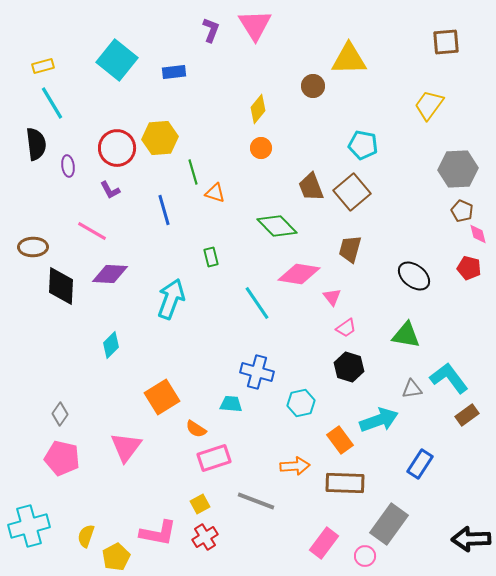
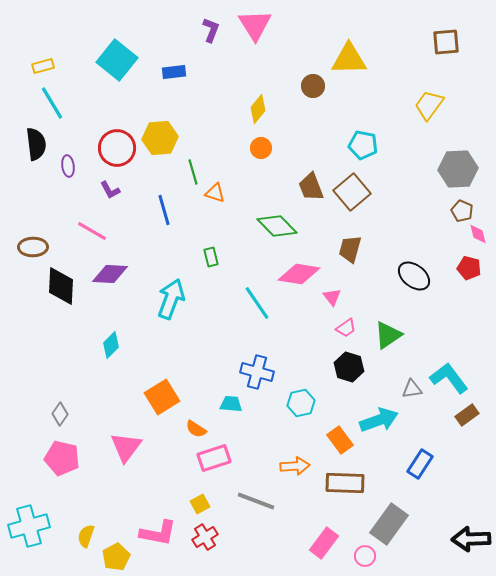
green triangle at (406, 335): moved 18 px left; rotated 44 degrees counterclockwise
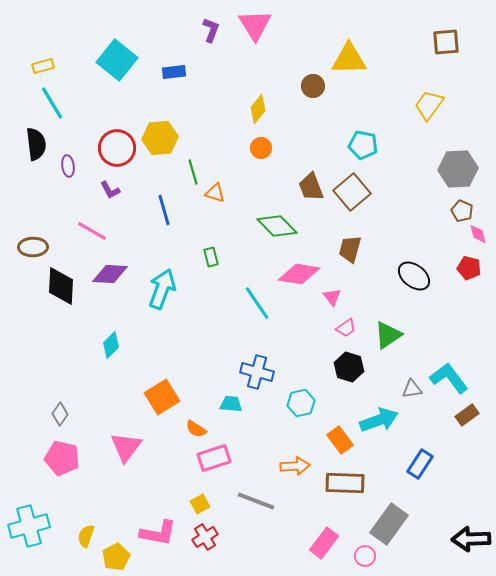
cyan arrow at (171, 299): moved 9 px left, 10 px up
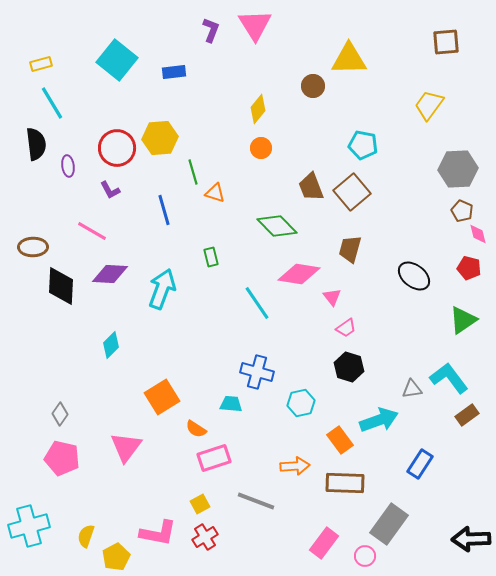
yellow rectangle at (43, 66): moved 2 px left, 2 px up
green triangle at (388, 335): moved 75 px right, 15 px up
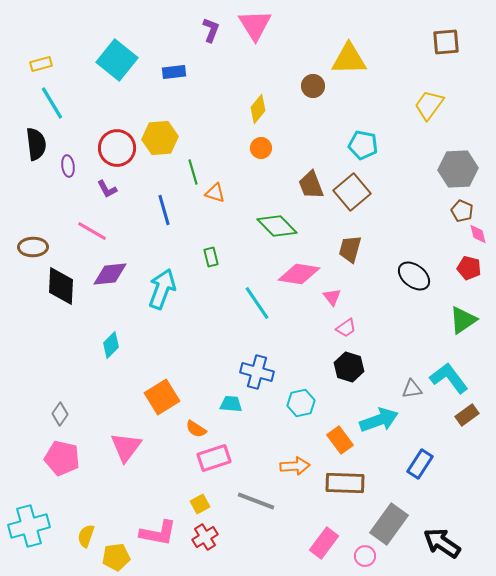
brown trapezoid at (311, 187): moved 2 px up
purple L-shape at (110, 190): moved 3 px left, 1 px up
purple diamond at (110, 274): rotated 9 degrees counterclockwise
black arrow at (471, 539): moved 29 px left, 4 px down; rotated 36 degrees clockwise
yellow pentagon at (116, 557): rotated 20 degrees clockwise
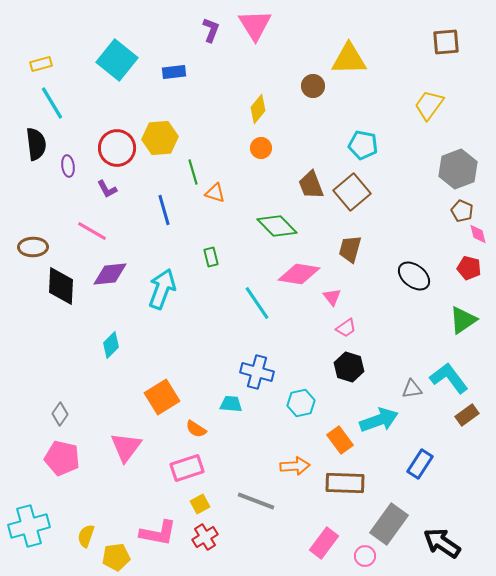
gray hexagon at (458, 169): rotated 18 degrees counterclockwise
pink rectangle at (214, 458): moved 27 px left, 10 px down
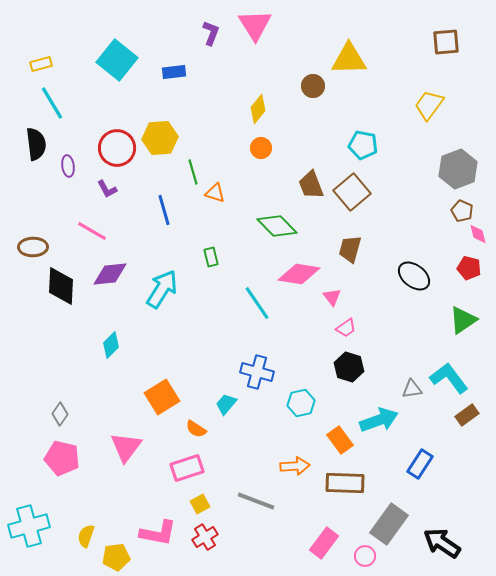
purple L-shape at (211, 30): moved 3 px down
cyan arrow at (162, 289): rotated 12 degrees clockwise
cyan trapezoid at (231, 404): moved 5 px left; rotated 55 degrees counterclockwise
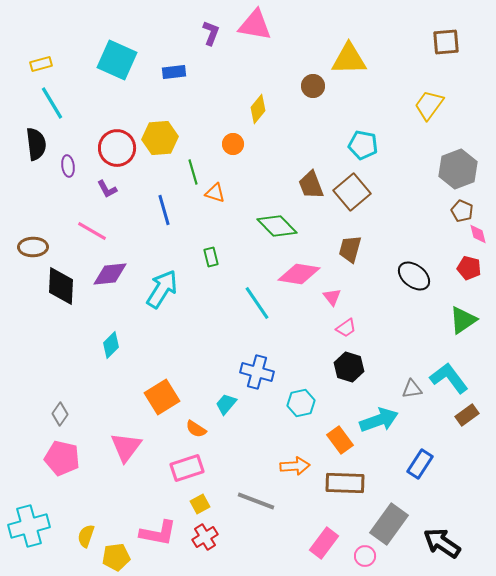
pink triangle at (255, 25): rotated 48 degrees counterclockwise
cyan square at (117, 60): rotated 15 degrees counterclockwise
orange circle at (261, 148): moved 28 px left, 4 px up
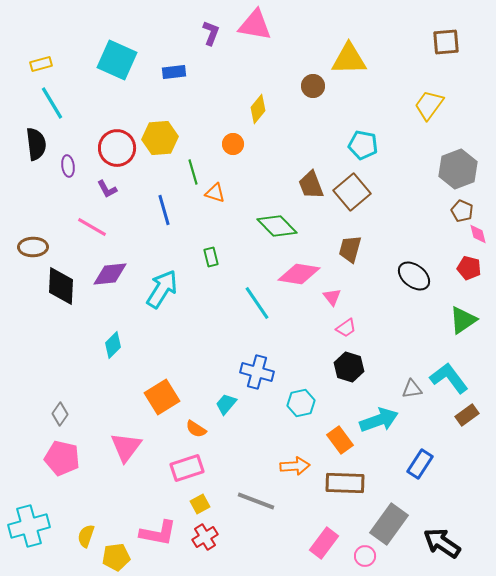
pink line at (92, 231): moved 4 px up
cyan diamond at (111, 345): moved 2 px right
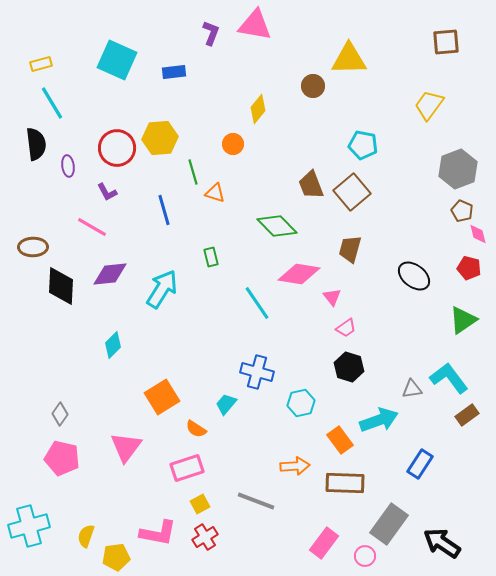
purple L-shape at (107, 189): moved 3 px down
